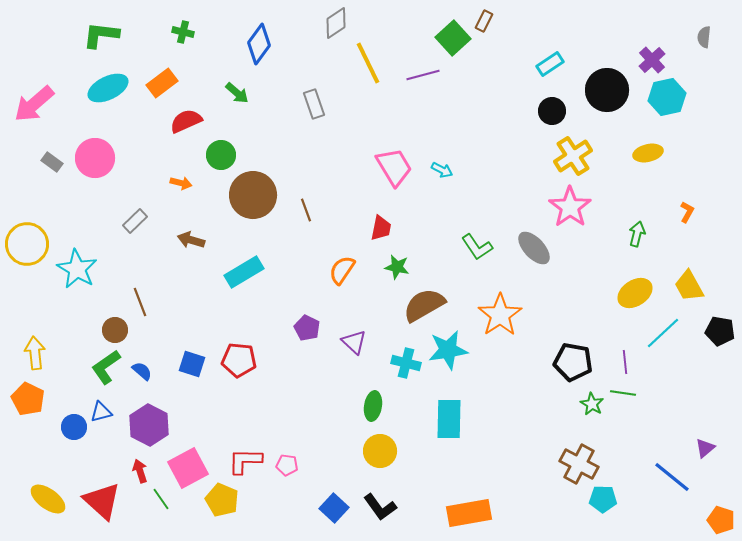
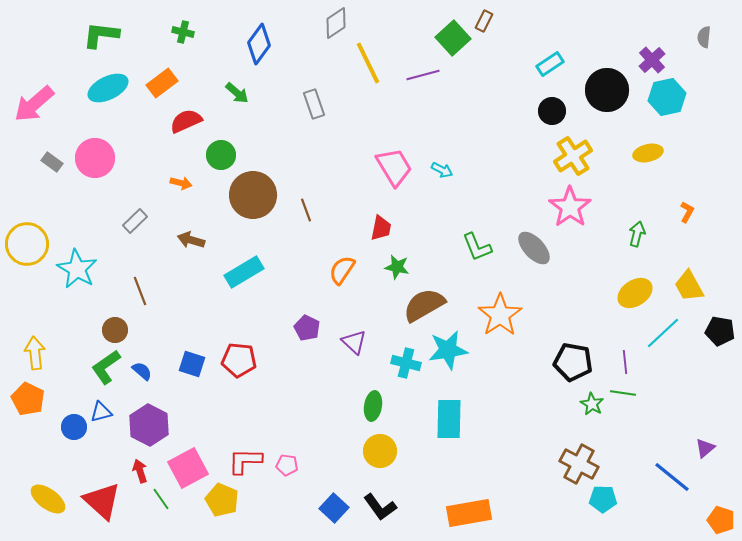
green L-shape at (477, 247): rotated 12 degrees clockwise
brown line at (140, 302): moved 11 px up
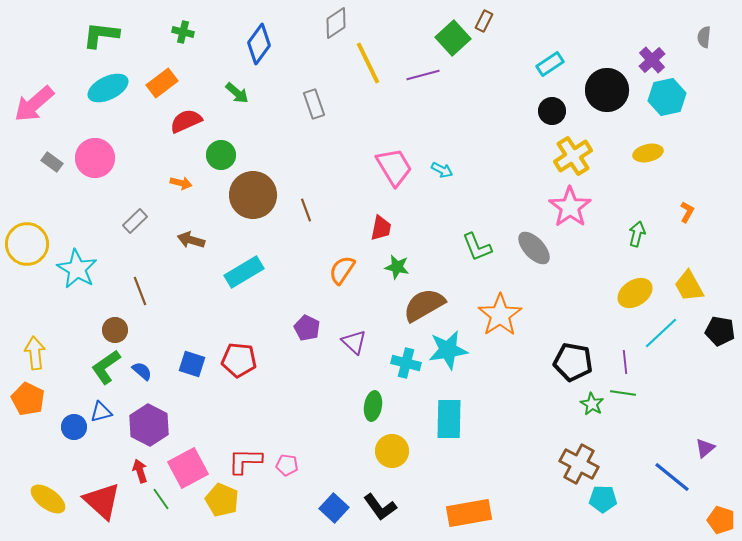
cyan line at (663, 333): moved 2 px left
yellow circle at (380, 451): moved 12 px right
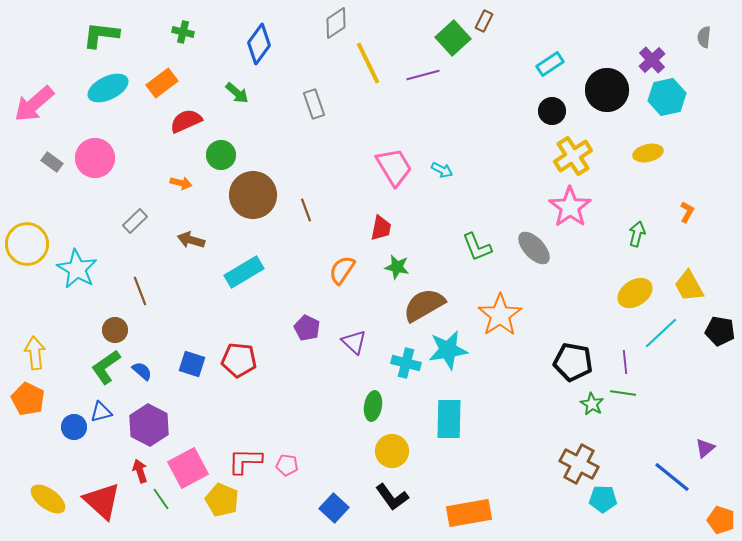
black L-shape at (380, 507): moved 12 px right, 10 px up
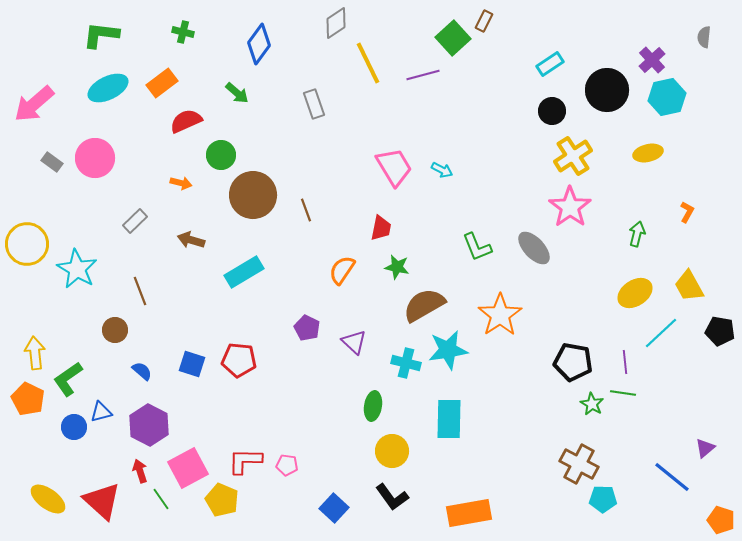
green L-shape at (106, 367): moved 38 px left, 12 px down
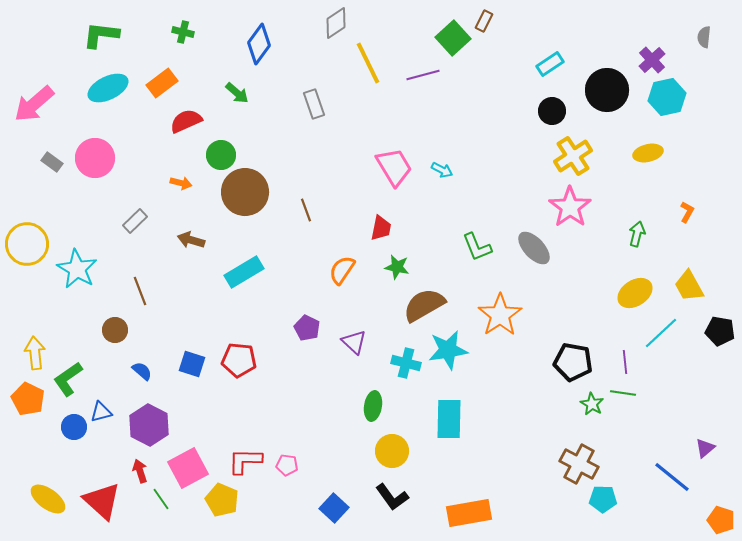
brown circle at (253, 195): moved 8 px left, 3 px up
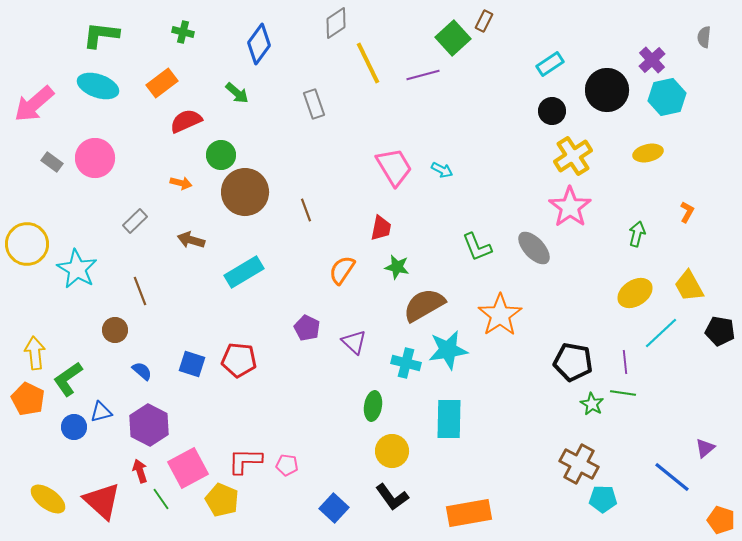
cyan ellipse at (108, 88): moved 10 px left, 2 px up; rotated 45 degrees clockwise
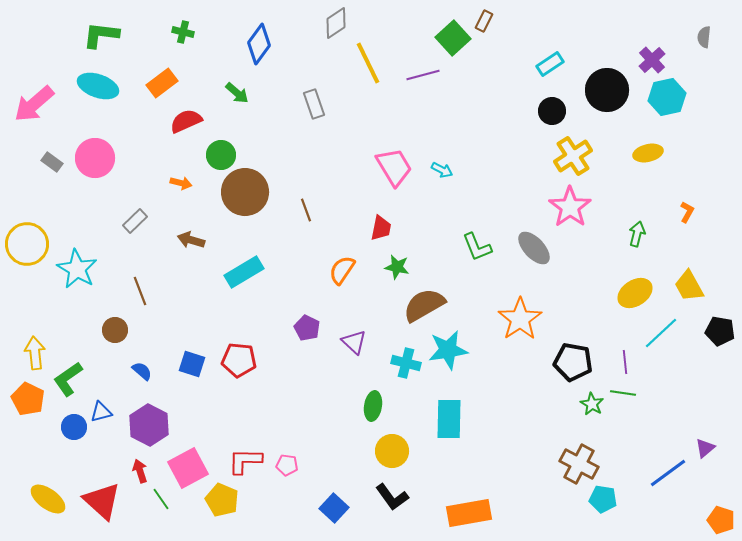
orange star at (500, 315): moved 20 px right, 4 px down
blue line at (672, 477): moved 4 px left, 4 px up; rotated 75 degrees counterclockwise
cyan pentagon at (603, 499): rotated 8 degrees clockwise
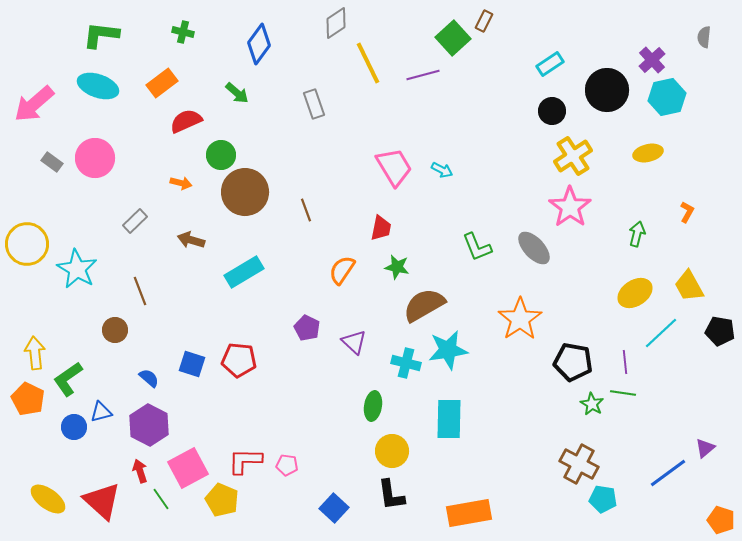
blue semicircle at (142, 371): moved 7 px right, 7 px down
black L-shape at (392, 497): moved 1 px left, 2 px up; rotated 28 degrees clockwise
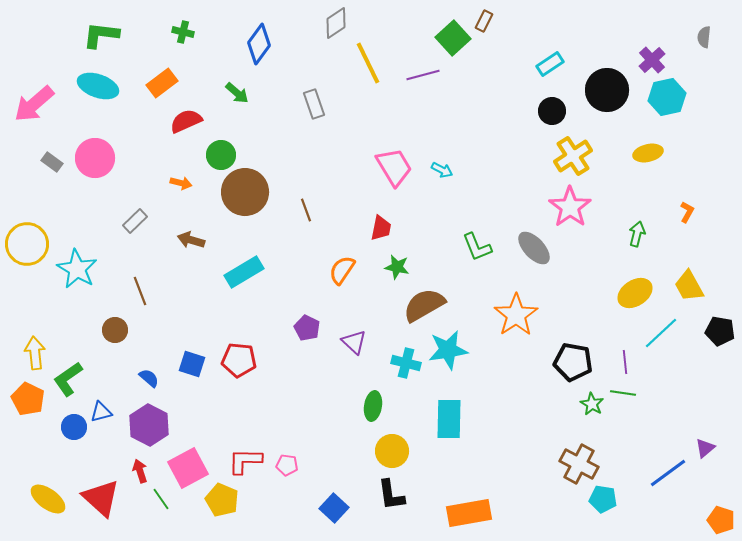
orange star at (520, 319): moved 4 px left, 4 px up
red triangle at (102, 501): moved 1 px left, 3 px up
